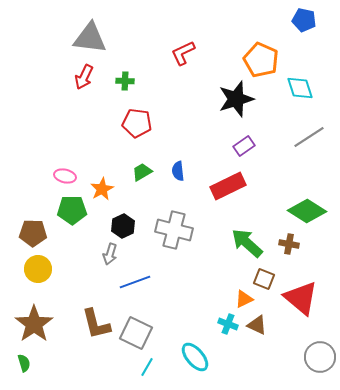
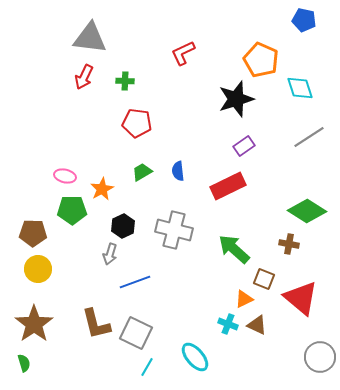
green arrow: moved 13 px left, 6 px down
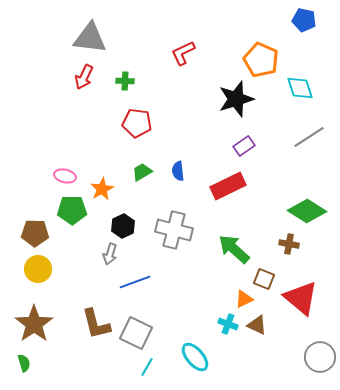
brown pentagon: moved 2 px right
